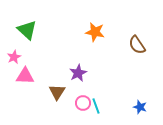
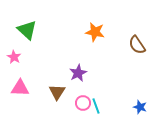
pink star: rotated 16 degrees counterclockwise
pink triangle: moved 5 px left, 12 px down
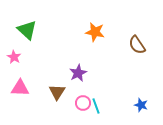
blue star: moved 1 px right, 2 px up
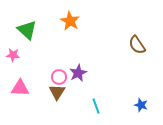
orange star: moved 25 px left, 11 px up; rotated 18 degrees clockwise
pink star: moved 1 px left, 2 px up; rotated 24 degrees counterclockwise
pink circle: moved 24 px left, 26 px up
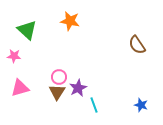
orange star: rotated 18 degrees counterclockwise
pink star: moved 1 px right, 1 px down
purple star: moved 15 px down
pink triangle: rotated 18 degrees counterclockwise
cyan line: moved 2 px left, 1 px up
